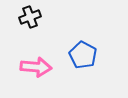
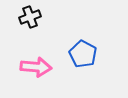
blue pentagon: moved 1 px up
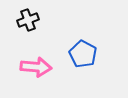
black cross: moved 2 px left, 3 px down
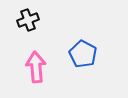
pink arrow: rotated 100 degrees counterclockwise
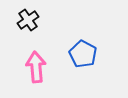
black cross: rotated 15 degrees counterclockwise
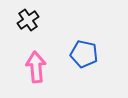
blue pentagon: moved 1 px right; rotated 16 degrees counterclockwise
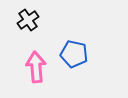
blue pentagon: moved 10 px left
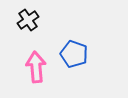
blue pentagon: rotated 8 degrees clockwise
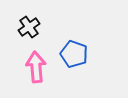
black cross: moved 1 px right, 7 px down
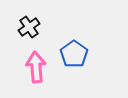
blue pentagon: rotated 16 degrees clockwise
